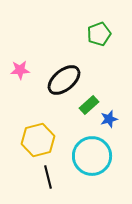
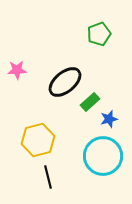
pink star: moved 3 px left
black ellipse: moved 1 px right, 2 px down
green rectangle: moved 1 px right, 3 px up
cyan circle: moved 11 px right
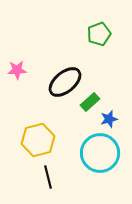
cyan circle: moved 3 px left, 3 px up
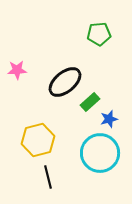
green pentagon: rotated 15 degrees clockwise
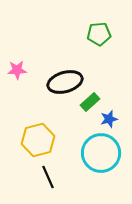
black ellipse: rotated 24 degrees clockwise
cyan circle: moved 1 px right
black line: rotated 10 degrees counterclockwise
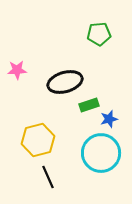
green rectangle: moved 1 px left, 3 px down; rotated 24 degrees clockwise
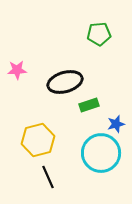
blue star: moved 7 px right, 5 px down
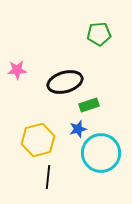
blue star: moved 38 px left, 5 px down
black line: rotated 30 degrees clockwise
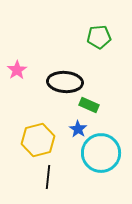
green pentagon: moved 3 px down
pink star: rotated 30 degrees counterclockwise
black ellipse: rotated 20 degrees clockwise
green rectangle: rotated 42 degrees clockwise
blue star: rotated 24 degrees counterclockwise
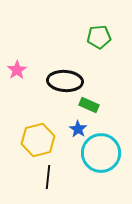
black ellipse: moved 1 px up
